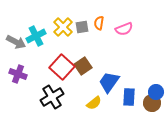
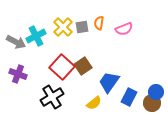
blue rectangle: rotated 24 degrees clockwise
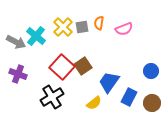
cyan cross: rotated 24 degrees counterclockwise
blue circle: moved 5 px left, 21 px up
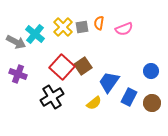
cyan cross: moved 1 px left, 2 px up
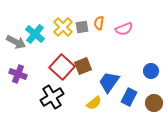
brown square: rotated 12 degrees clockwise
brown circle: moved 2 px right
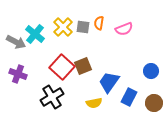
gray square: moved 1 px right; rotated 16 degrees clockwise
yellow semicircle: rotated 28 degrees clockwise
